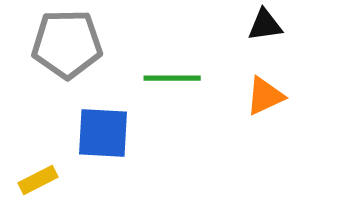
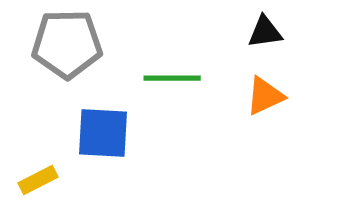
black triangle: moved 7 px down
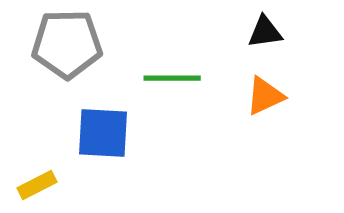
yellow rectangle: moved 1 px left, 5 px down
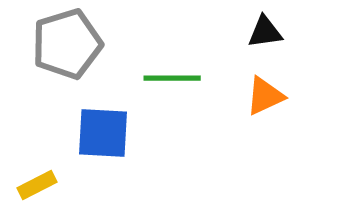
gray pentagon: rotated 16 degrees counterclockwise
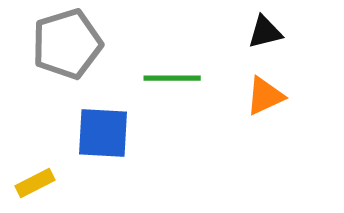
black triangle: rotated 6 degrees counterclockwise
yellow rectangle: moved 2 px left, 2 px up
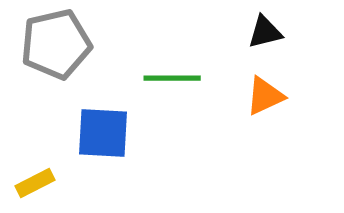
gray pentagon: moved 11 px left; rotated 4 degrees clockwise
